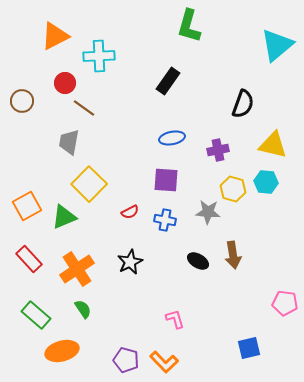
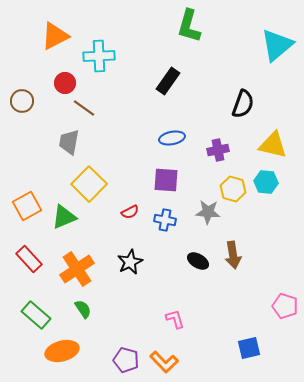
pink pentagon: moved 3 px down; rotated 10 degrees clockwise
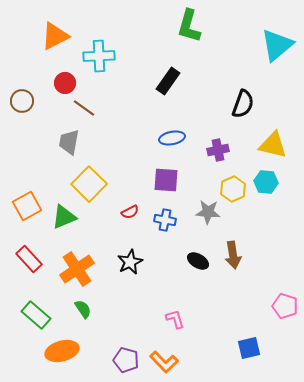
yellow hexagon: rotated 20 degrees clockwise
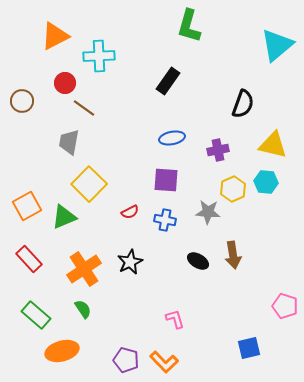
orange cross: moved 7 px right
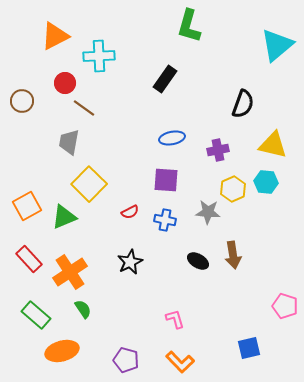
black rectangle: moved 3 px left, 2 px up
orange cross: moved 14 px left, 3 px down
orange L-shape: moved 16 px right
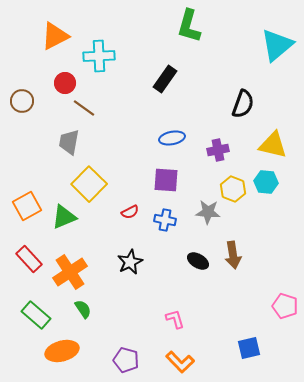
yellow hexagon: rotated 15 degrees counterclockwise
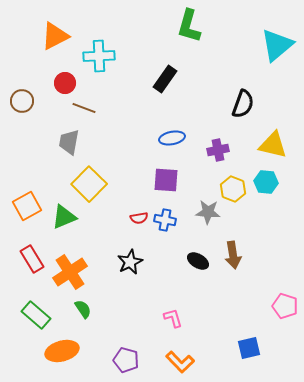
brown line: rotated 15 degrees counterclockwise
red semicircle: moved 9 px right, 6 px down; rotated 18 degrees clockwise
red rectangle: moved 3 px right; rotated 12 degrees clockwise
pink L-shape: moved 2 px left, 1 px up
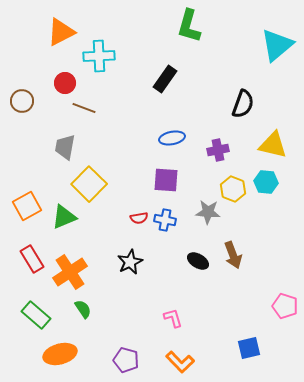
orange triangle: moved 6 px right, 4 px up
gray trapezoid: moved 4 px left, 5 px down
brown arrow: rotated 12 degrees counterclockwise
orange ellipse: moved 2 px left, 3 px down
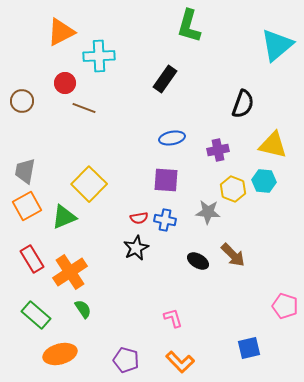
gray trapezoid: moved 40 px left, 24 px down
cyan hexagon: moved 2 px left, 1 px up
brown arrow: rotated 24 degrees counterclockwise
black star: moved 6 px right, 14 px up
